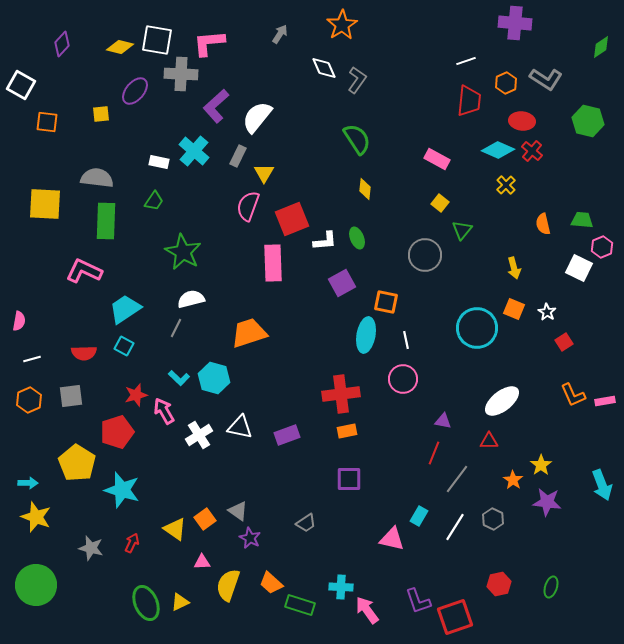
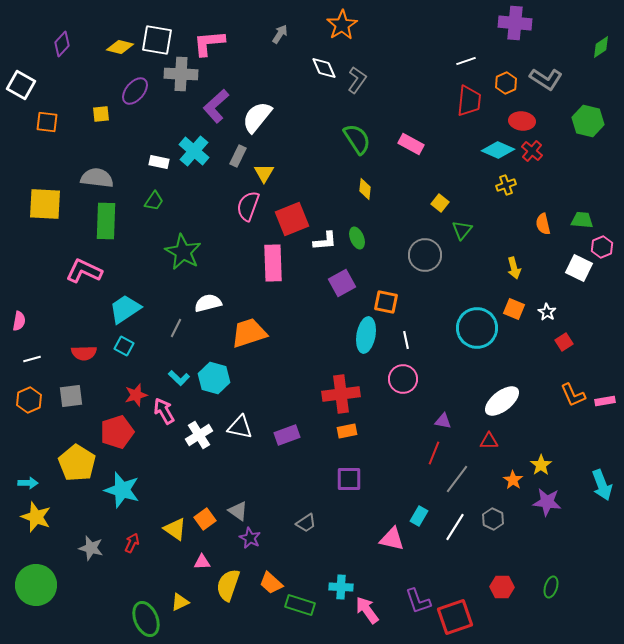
pink rectangle at (437, 159): moved 26 px left, 15 px up
yellow cross at (506, 185): rotated 24 degrees clockwise
white semicircle at (191, 299): moved 17 px right, 4 px down
red hexagon at (499, 584): moved 3 px right, 3 px down; rotated 15 degrees clockwise
green ellipse at (146, 603): moved 16 px down
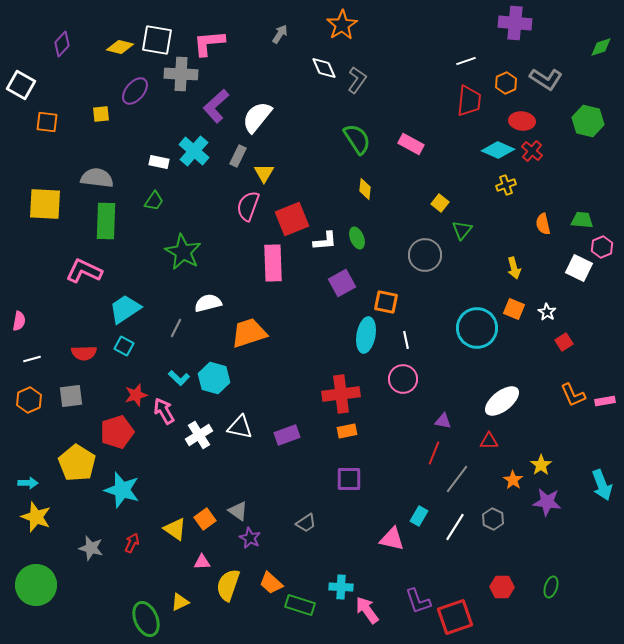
green diamond at (601, 47): rotated 15 degrees clockwise
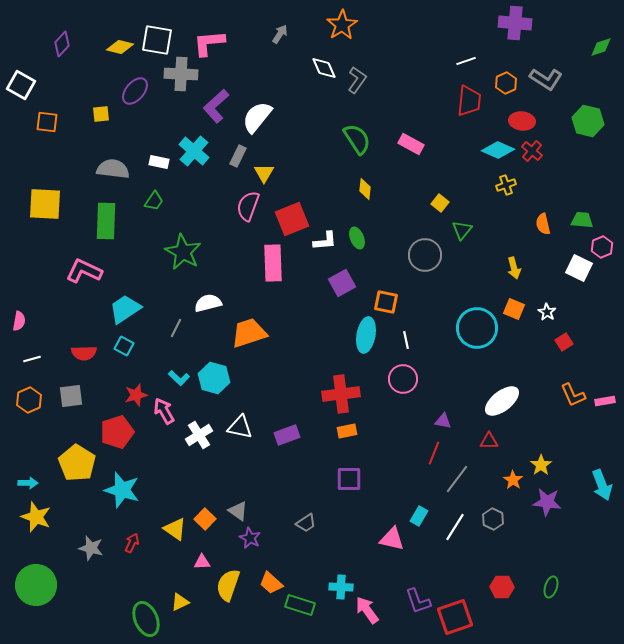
gray semicircle at (97, 178): moved 16 px right, 9 px up
orange square at (205, 519): rotated 10 degrees counterclockwise
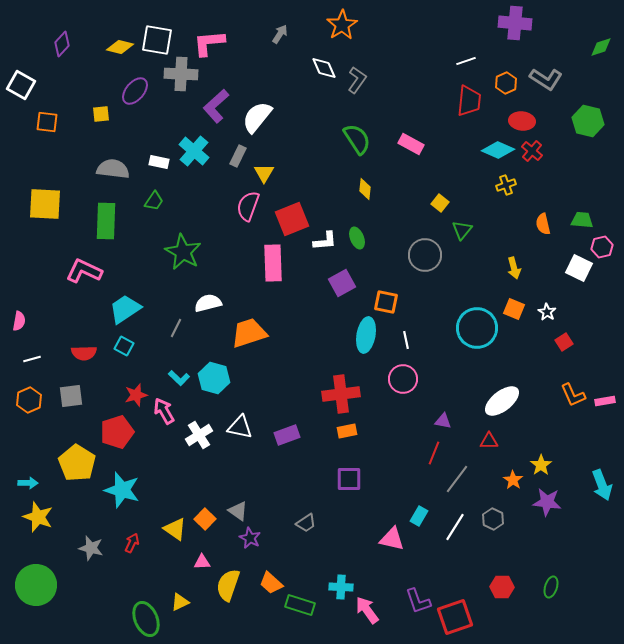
pink hexagon at (602, 247): rotated 10 degrees clockwise
yellow star at (36, 517): moved 2 px right
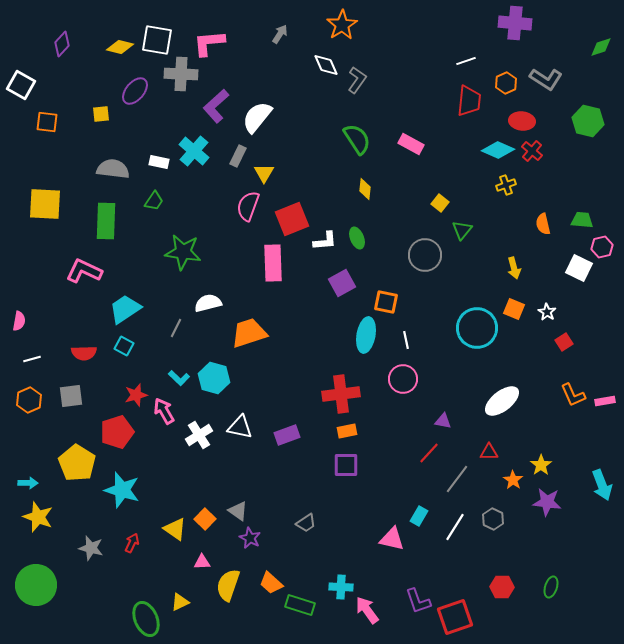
white diamond at (324, 68): moved 2 px right, 3 px up
green star at (183, 252): rotated 21 degrees counterclockwise
red triangle at (489, 441): moved 11 px down
red line at (434, 453): moved 5 px left; rotated 20 degrees clockwise
purple square at (349, 479): moved 3 px left, 14 px up
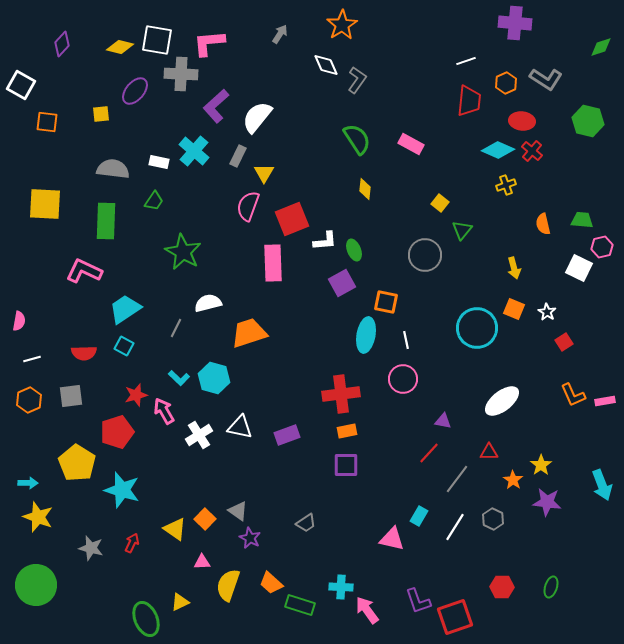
green ellipse at (357, 238): moved 3 px left, 12 px down
green star at (183, 252): rotated 21 degrees clockwise
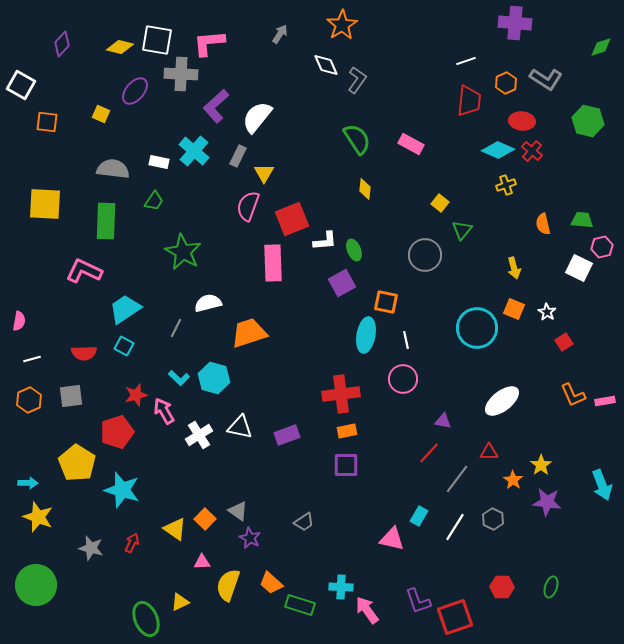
yellow square at (101, 114): rotated 30 degrees clockwise
gray trapezoid at (306, 523): moved 2 px left, 1 px up
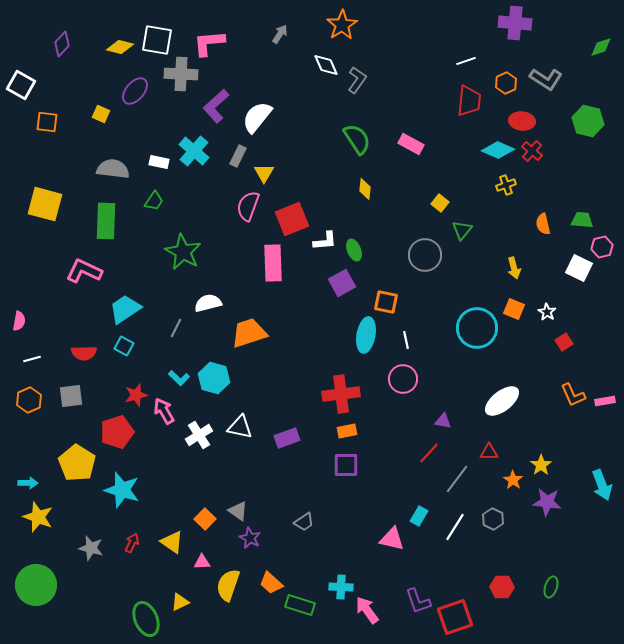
yellow square at (45, 204): rotated 12 degrees clockwise
purple rectangle at (287, 435): moved 3 px down
yellow triangle at (175, 529): moved 3 px left, 13 px down
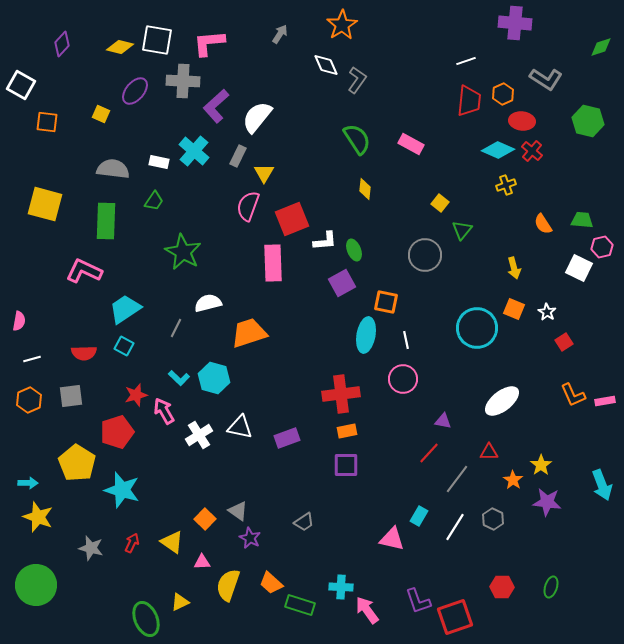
gray cross at (181, 74): moved 2 px right, 7 px down
orange hexagon at (506, 83): moved 3 px left, 11 px down
orange semicircle at (543, 224): rotated 20 degrees counterclockwise
